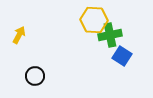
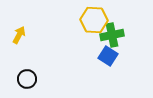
green cross: moved 2 px right
blue square: moved 14 px left
black circle: moved 8 px left, 3 px down
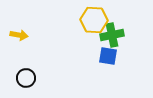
yellow arrow: rotated 72 degrees clockwise
blue square: rotated 24 degrees counterclockwise
black circle: moved 1 px left, 1 px up
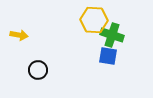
green cross: rotated 30 degrees clockwise
black circle: moved 12 px right, 8 px up
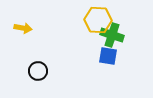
yellow hexagon: moved 4 px right
yellow arrow: moved 4 px right, 7 px up
black circle: moved 1 px down
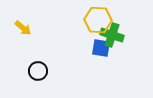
yellow arrow: rotated 30 degrees clockwise
blue square: moved 7 px left, 8 px up
